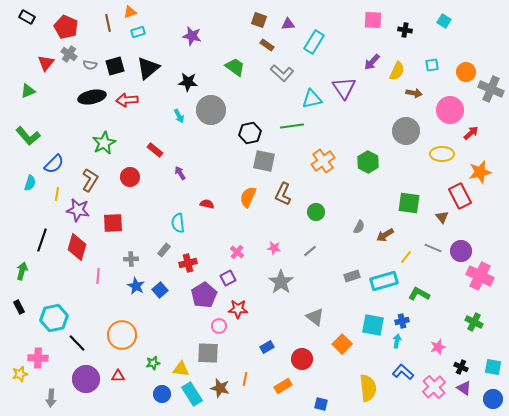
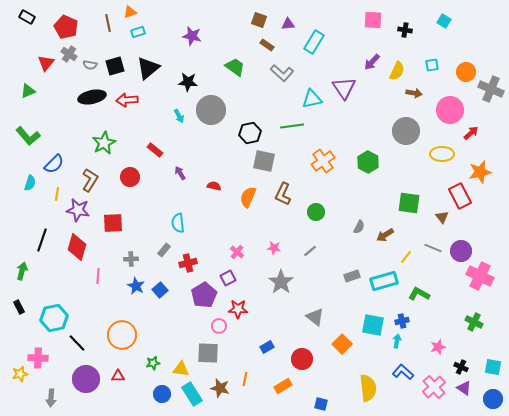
red semicircle at (207, 204): moved 7 px right, 18 px up
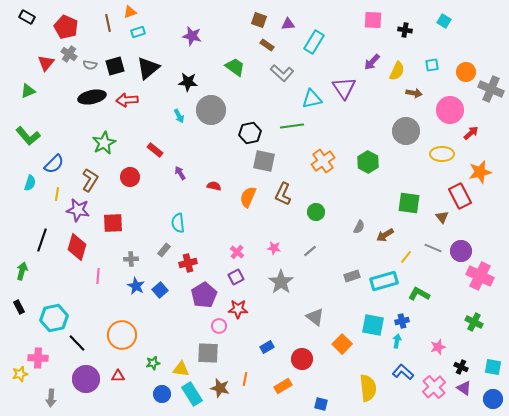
purple square at (228, 278): moved 8 px right, 1 px up
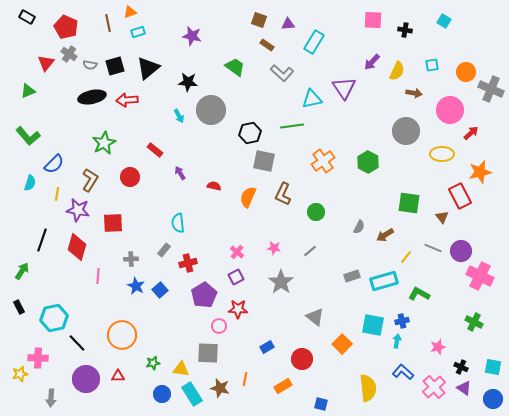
green arrow at (22, 271): rotated 18 degrees clockwise
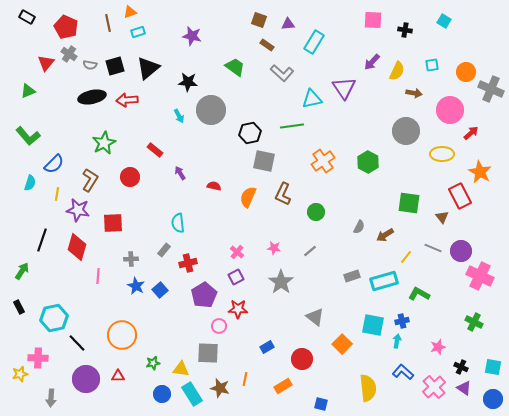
orange star at (480, 172): rotated 30 degrees counterclockwise
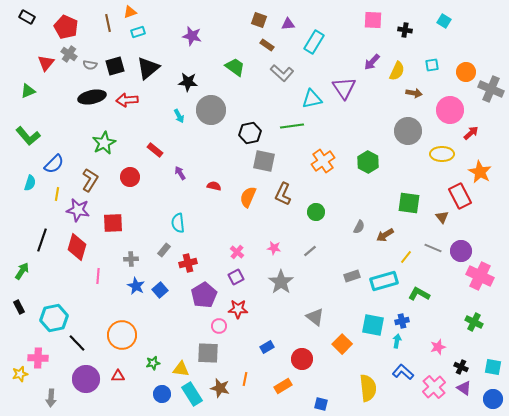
gray circle at (406, 131): moved 2 px right
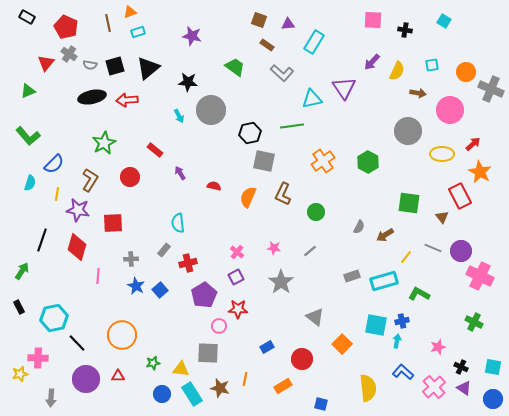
brown arrow at (414, 93): moved 4 px right
red arrow at (471, 133): moved 2 px right, 11 px down
cyan square at (373, 325): moved 3 px right
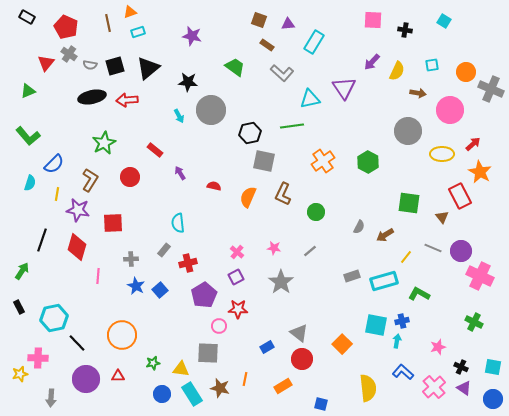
cyan triangle at (312, 99): moved 2 px left
gray triangle at (315, 317): moved 16 px left, 16 px down
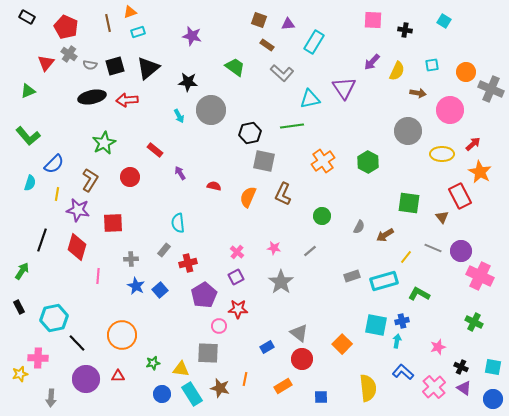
green circle at (316, 212): moved 6 px right, 4 px down
blue square at (321, 404): moved 7 px up; rotated 16 degrees counterclockwise
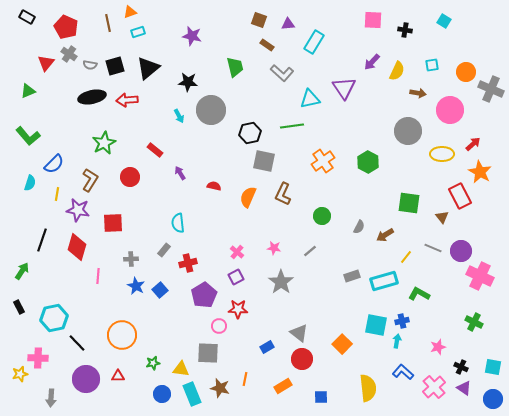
green trapezoid at (235, 67): rotated 40 degrees clockwise
cyan rectangle at (192, 394): rotated 10 degrees clockwise
